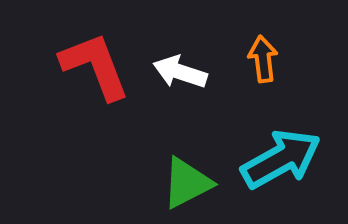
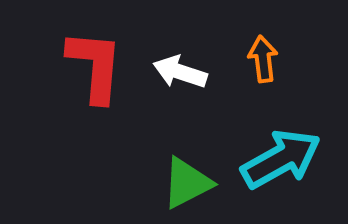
red L-shape: rotated 26 degrees clockwise
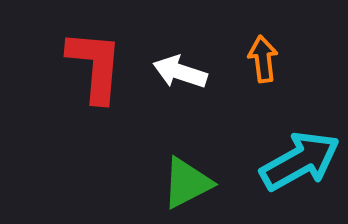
cyan arrow: moved 19 px right, 2 px down
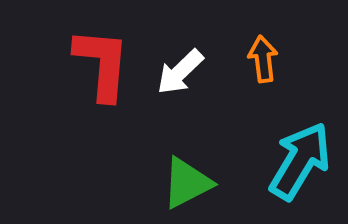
red L-shape: moved 7 px right, 2 px up
white arrow: rotated 62 degrees counterclockwise
cyan arrow: rotated 30 degrees counterclockwise
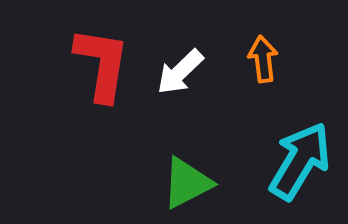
red L-shape: rotated 4 degrees clockwise
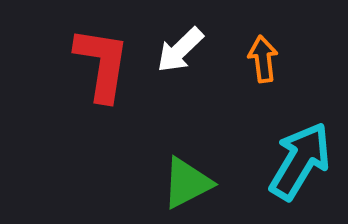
white arrow: moved 22 px up
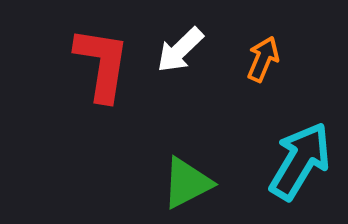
orange arrow: rotated 30 degrees clockwise
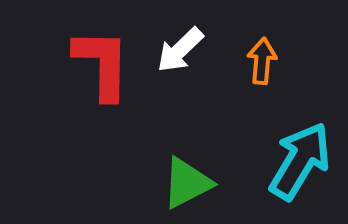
orange arrow: moved 1 px left, 2 px down; rotated 18 degrees counterclockwise
red L-shape: rotated 8 degrees counterclockwise
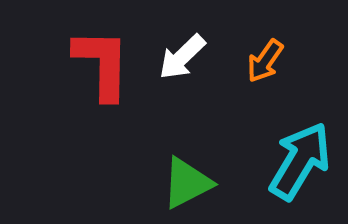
white arrow: moved 2 px right, 7 px down
orange arrow: moved 3 px right; rotated 150 degrees counterclockwise
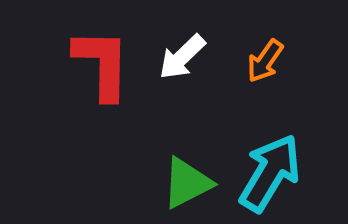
cyan arrow: moved 30 px left, 12 px down
